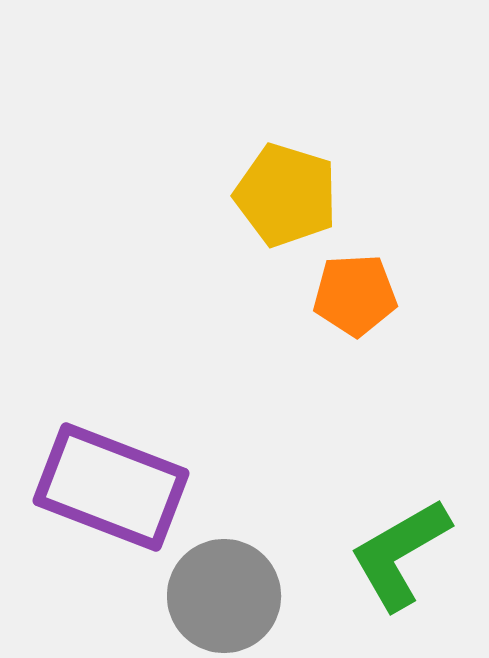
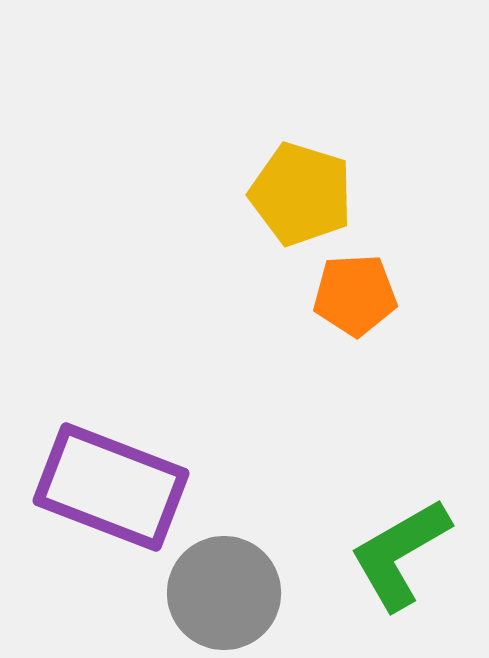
yellow pentagon: moved 15 px right, 1 px up
gray circle: moved 3 px up
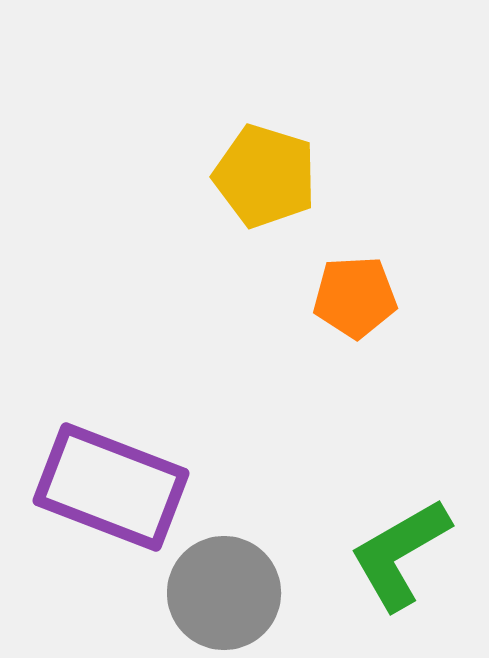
yellow pentagon: moved 36 px left, 18 px up
orange pentagon: moved 2 px down
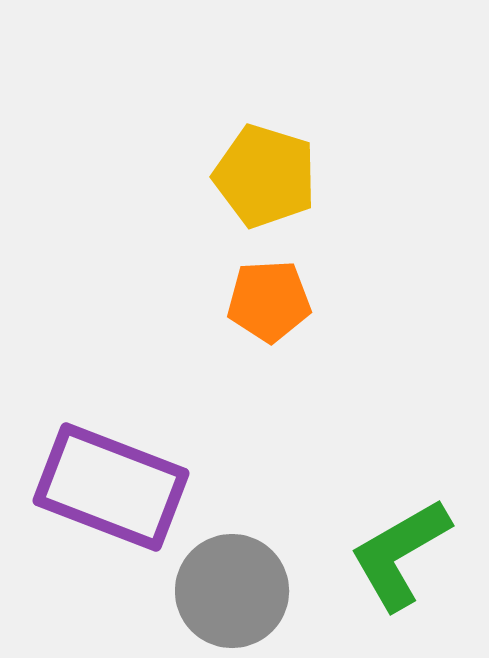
orange pentagon: moved 86 px left, 4 px down
gray circle: moved 8 px right, 2 px up
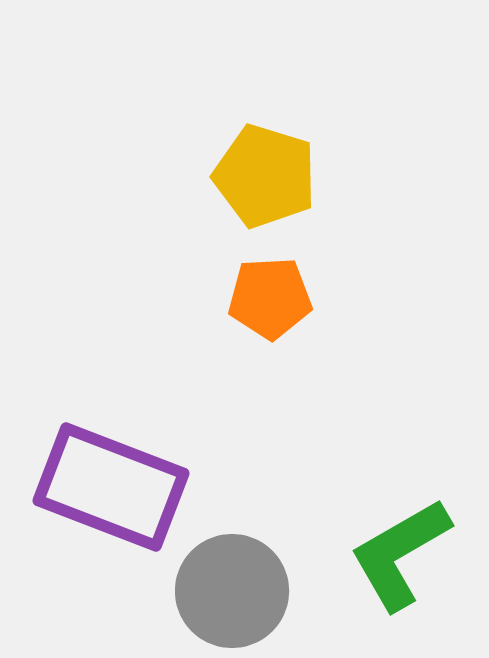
orange pentagon: moved 1 px right, 3 px up
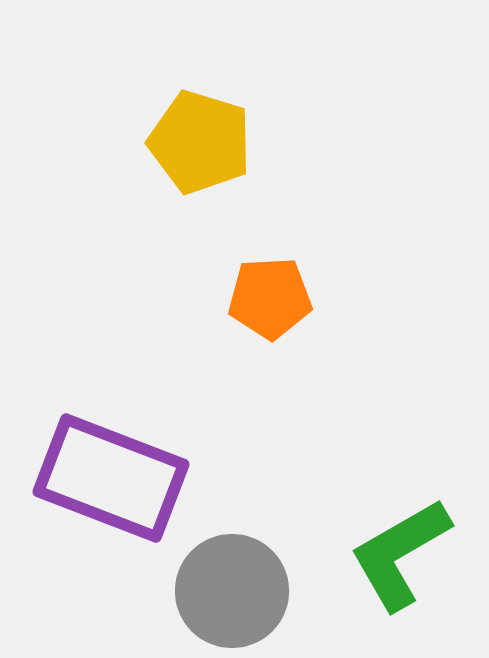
yellow pentagon: moved 65 px left, 34 px up
purple rectangle: moved 9 px up
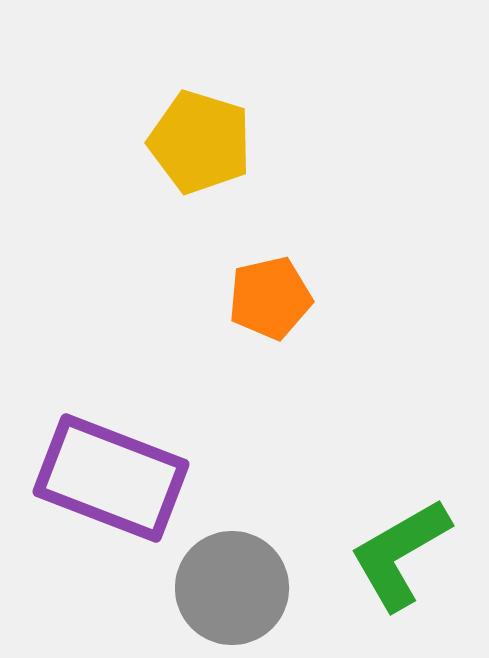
orange pentagon: rotated 10 degrees counterclockwise
gray circle: moved 3 px up
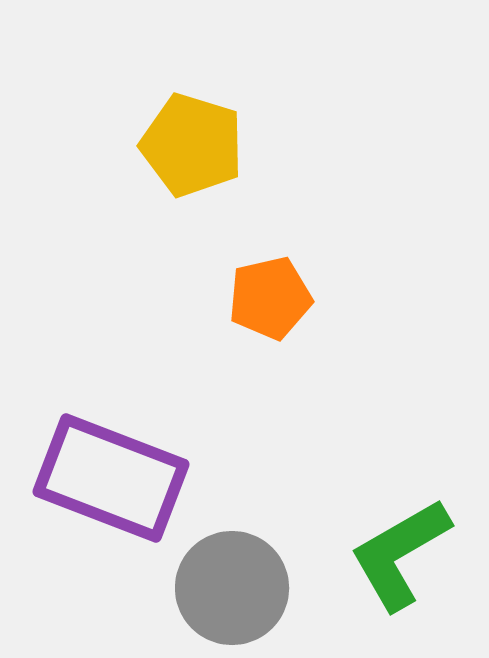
yellow pentagon: moved 8 px left, 3 px down
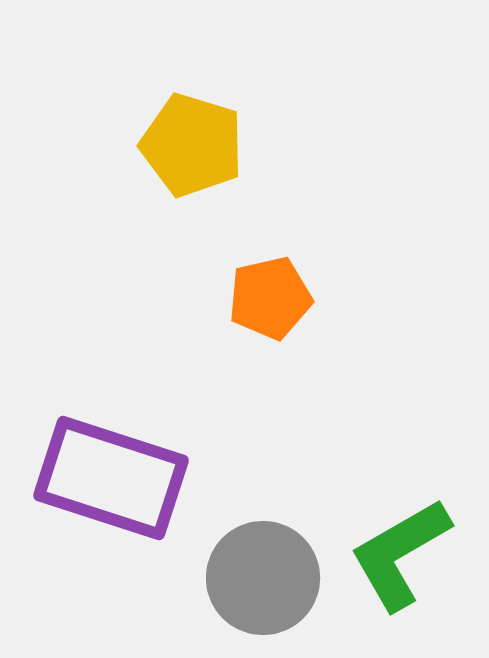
purple rectangle: rotated 3 degrees counterclockwise
gray circle: moved 31 px right, 10 px up
